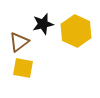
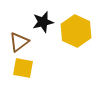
black star: moved 2 px up
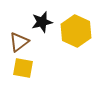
black star: moved 1 px left
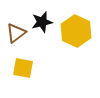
brown triangle: moved 3 px left, 9 px up
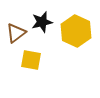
yellow square: moved 8 px right, 8 px up
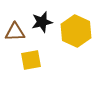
brown triangle: moved 1 px left, 1 px up; rotated 35 degrees clockwise
yellow square: rotated 20 degrees counterclockwise
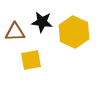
black star: rotated 20 degrees clockwise
yellow hexagon: moved 2 px left, 1 px down
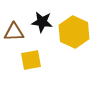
brown triangle: moved 1 px left
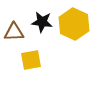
yellow hexagon: moved 8 px up
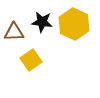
yellow square: rotated 25 degrees counterclockwise
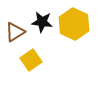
brown triangle: moved 1 px right; rotated 30 degrees counterclockwise
